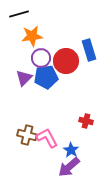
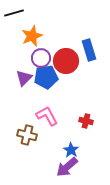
black line: moved 5 px left, 1 px up
orange star: rotated 15 degrees counterclockwise
pink L-shape: moved 22 px up
purple arrow: moved 2 px left
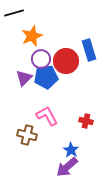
purple circle: moved 1 px down
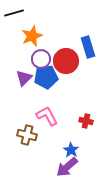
blue rectangle: moved 1 px left, 3 px up
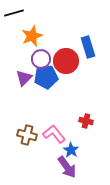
pink L-shape: moved 7 px right, 18 px down; rotated 10 degrees counterclockwise
purple arrow: rotated 85 degrees counterclockwise
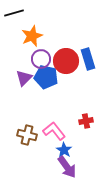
blue rectangle: moved 12 px down
blue pentagon: rotated 20 degrees clockwise
red cross: rotated 24 degrees counterclockwise
pink L-shape: moved 3 px up
blue star: moved 7 px left
